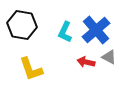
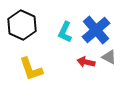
black hexagon: rotated 16 degrees clockwise
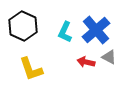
black hexagon: moved 1 px right, 1 px down
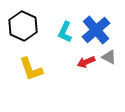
red arrow: rotated 36 degrees counterclockwise
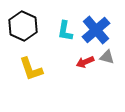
cyan L-shape: moved 1 px up; rotated 15 degrees counterclockwise
gray triangle: moved 2 px left; rotated 14 degrees counterclockwise
red arrow: moved 1 px left
